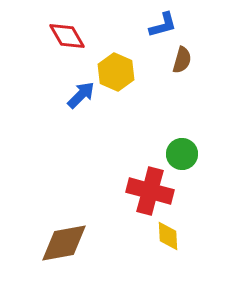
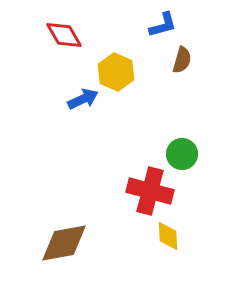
red diamond: moved 3 px left, 1 px up
blue arrow: moved 2 px right, 4 px down; rotated 20 degrees clockwise
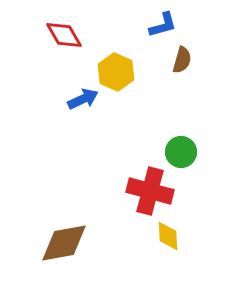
green circle: moved 1 px left, 2 px up
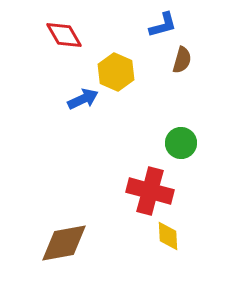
green circle: moved 9 px up
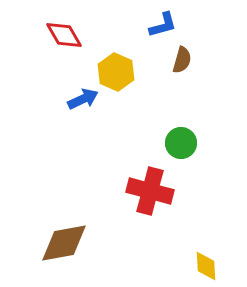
yellow diamond: moved 38 px right, 30 px down
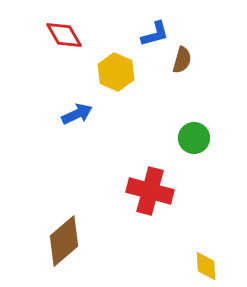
blue L-shape: moved 8 px left, 9 px down
blue arrow: moved 6 px left, 15 px down
green circle: moved 13 px right, 5 px up
brown diamond: moved 2 px up; rotated 30 degrees counterclockwise
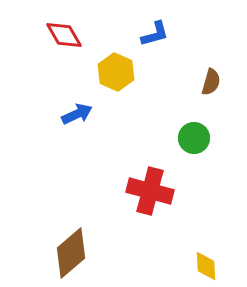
brown semicircle: moved 29 px right, 22 px down
brown diamond: moved 7 px right, 12 px down
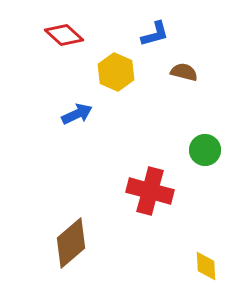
red diamond: rotated 18 degrees counterclockwise
brown semicircle: moved 27 px left, 10 px up; rotated 92 degrees counterclockwise
green circle: moved 11 px right, 12 px down
brown diamond: moved 10 px up
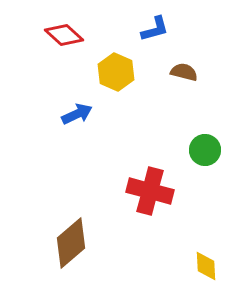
blue L-shape: moved 5 px up
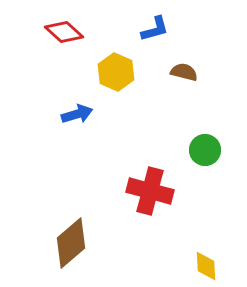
red diamond: moved 3 px up
blue arrow: rotated 8 degrees clockwise
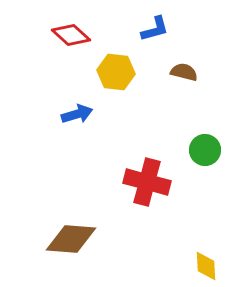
red diamond: moved 7 px right, 3 px down
yellow hexagon: rotated 18 degrees counterclockwise
red cross: moved 3 px left, 9 px up
brown diamond: moved 4 px up; rotated 45 degrees clockwise
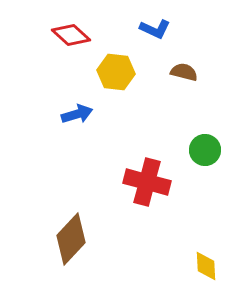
blue L-shape: rotated 40 degrees clockwise
brown diamond: rotated 51 degrees counterclockwise
